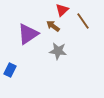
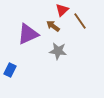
brown line: moved 3 px left
purple triangle: rotated 10 degrees clockwise
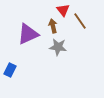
red triangle: moved 1 px right; rotated 24 degrees counterclockwise
brown arrow: rotated 40 degrees clockwise
gray star: moved 4 px up
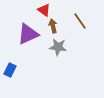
red triangle: moved 19 px left; rotated 16 degrees counterclockwise
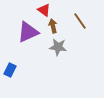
purple triangle: moved 2 px up
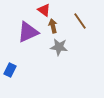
gray star: moved 1 px right
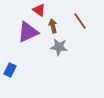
red triangle: moved 5 px left
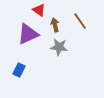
brown arrow: moved 2 px right, 1 px up
purple triangle: moved 2 px down
blue rectangle: moved 9 px right
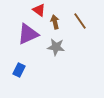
brown arrow: moved 3 px up
gray star: moved 3 px left
